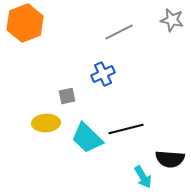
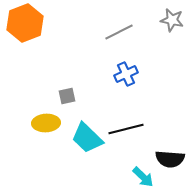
blue cross: moved 23 px right
cyan arrow: rotated 15 degrees counterclockwise
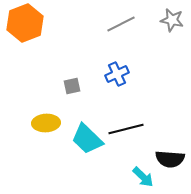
gray line: moved 2 px right, 8 px up
blue cross: moved 9 px left
gray square: moved 5 px right, 10 px up
cyan trapezoid: moved 1 px down
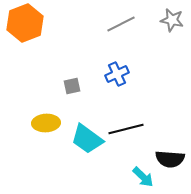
cyan trapezoid: rotated 8 degrees counterclockwise
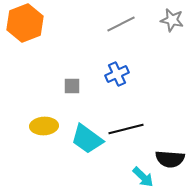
gray square: rotated 12 degrees clockwise
yellow ellipse: moved 2 px left, 3 px down
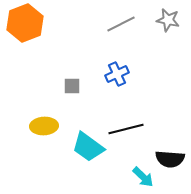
gray star: moved 4 px left
cyan trapezoid: moved 1 px right, 8 px down
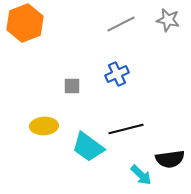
black semicircle: rotated 12 degrees counterclockwise
cyan arrow: moved 2 px left, 2 px up
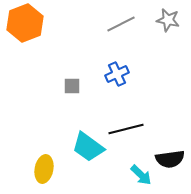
yellow ellipse: moved 43 px down; rotated 76 degrees counterclockwise
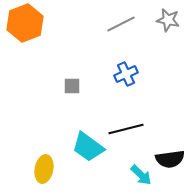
blue cross: moved 9 px right
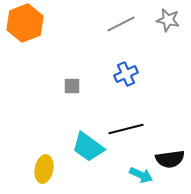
cyan arrow: rotated 20 degrees counterclockwise
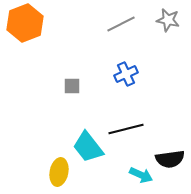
cyan trapezoid: rotated 16 degrees clockwise
yellow ellipse: moved 15 px right, 3 px down
